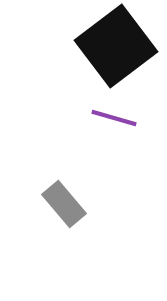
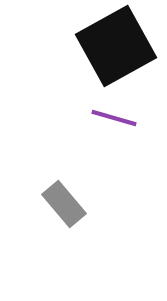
black square: rotated 8 degrees clockwise
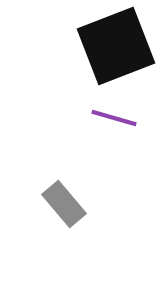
black square: rotated 8 degrees clockwise
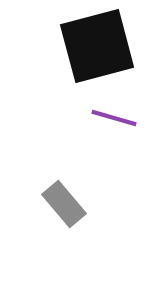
black square: moved 19 px left; rotated 6 degrees clockwise
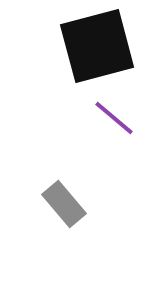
purple line: rotated 24 degrees clockwise
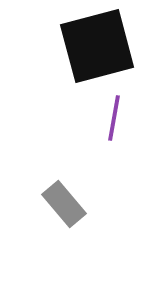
purple line: rotated 60 degrees clockwise
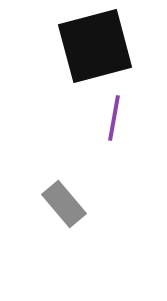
black square: moved 2 px left
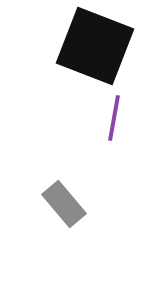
black square: rotated 36 degrees clockwise
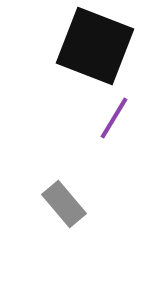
purple line: rotated 21 degrees clockwise
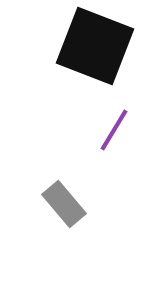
purple line: moved 12 px down
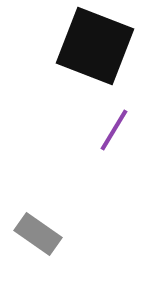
gray rectangle: moved 26 px left, 30 px down; rotated 15 degrees counterclockwise
